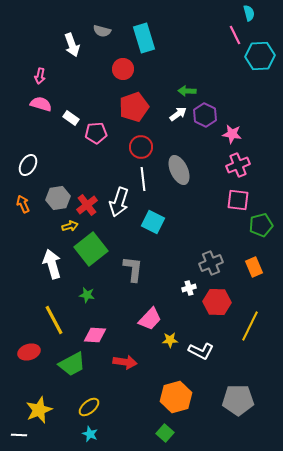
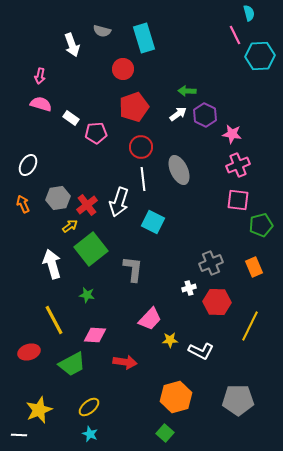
yellow arrow at (70, 226): rotated 21 degrees counterclockwise
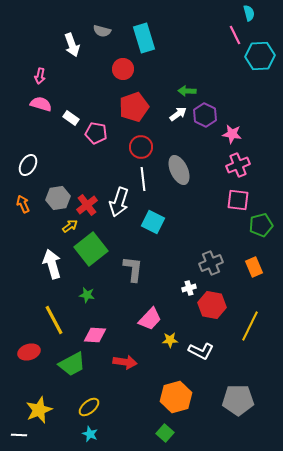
pink pentagon at (96, 133): rotated 15 degrees clockwise
red hexagon at (217, 302): moved 5 px left, 3 px down; rotated 8 degrees clockwise
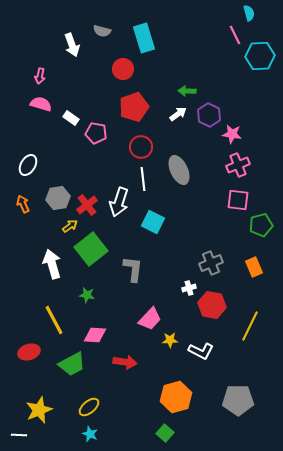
purple hexagon at (205, 115): moved 4 px right
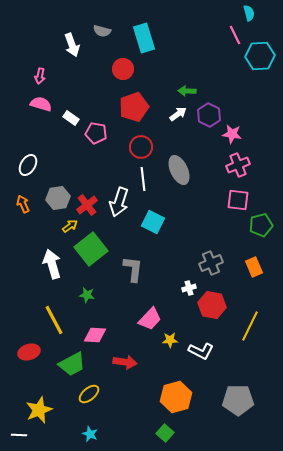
yellow ellipse at (89, 407): moved 13 px up
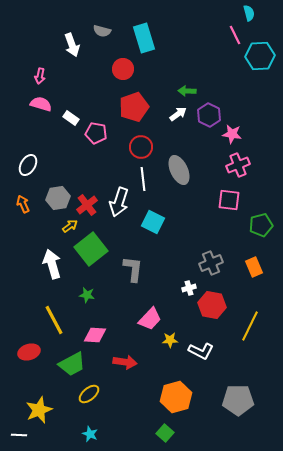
pink square at (238, 200): moved 9 px left
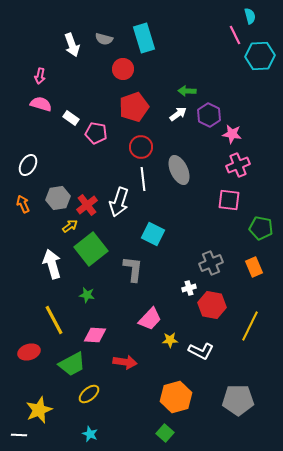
cyan semicircle at (249, 13): moved 1 px right, 3 px down
gray semicircle at (102, 31): moved 2 px right, 8 px down
cyan square at (153, 222): moved 12 px down
green pentagon at (261, 225): moved 3 px down; rotated 25 degrees clockwise
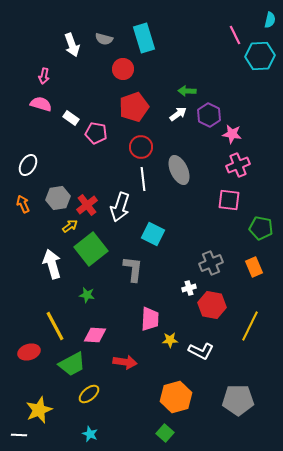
cyan semicircle at (250, 16): moved 20 px right, 4 px down; rotated 28 degrees clockwise
pink arrow at (40, 76): moved 4 px right
white arrow at (119, 202): moved 1 px right, 5 px down
pink trapezoid at (150, 319): rotated 40 degrees counterclockwise
yellow line at (54, 320): moved 1 px right, 6 px down
